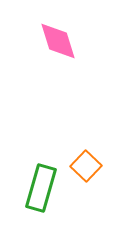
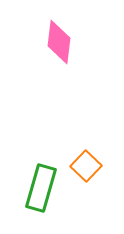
pink diamond: moved 1 px right, 1 px down; rotated 24 degrees clockwise
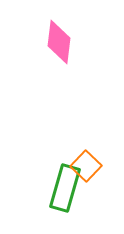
green rectangle: moved 24 px right
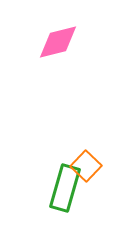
pink diamond: moved 1 px left; rotated 69 degrees clockwise
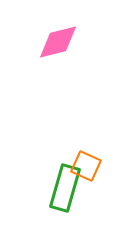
orange square: rotated 20 degrees counterclockwise
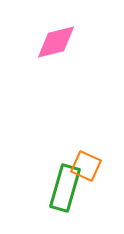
pink diamond: moved 2 px left
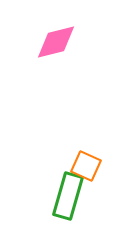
green rectangle: moved 3 px right, 8 px down
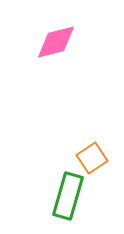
orange square: moved 6 px right, 8 px up; rotated 32 degrees clockwise
